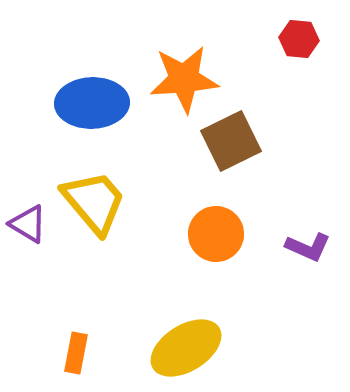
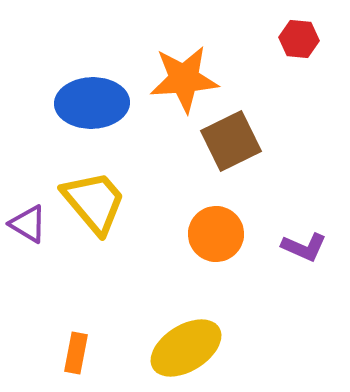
purple L-shape: moved 4 px left
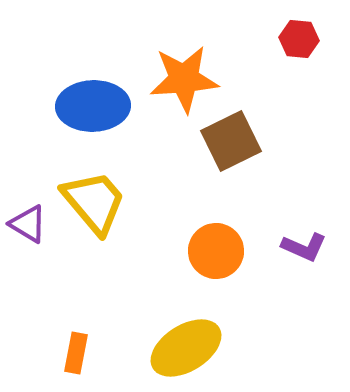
blue ellipse: moved 1 px right, 3 px down
orange circle: moved 17 px down
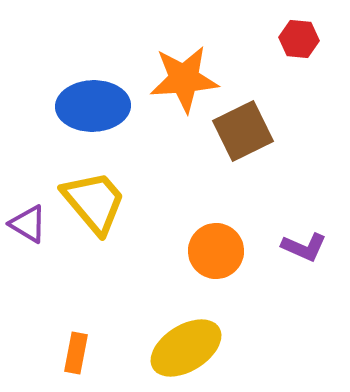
brown square: moved 12 px right, 10 px up
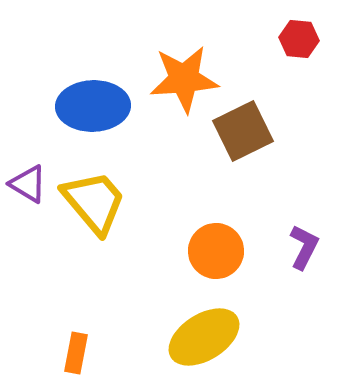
purple triangle: moved 40 px up
purple L-shape: rotated 87 degrees counterclockwise
yellow ellipse: moved 18 px right, 11 px up
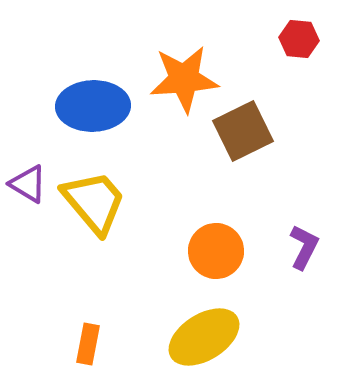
orange rectangle: moved 12 px right, 9 px up
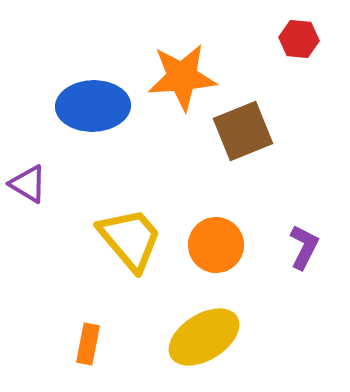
orange star: moved 2 px left, 2 px up
brown square: rotated 4 degrees clockwise
yellow trapezoid: moved 36 px right, 37 px down
orange circle: moved 6 px up
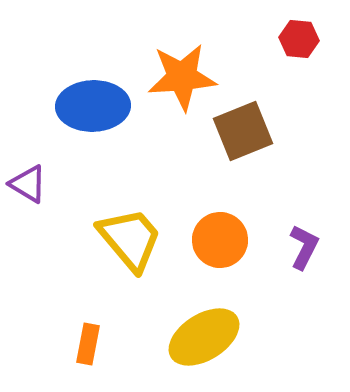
orange circle: moved 4 px right, 5 px up
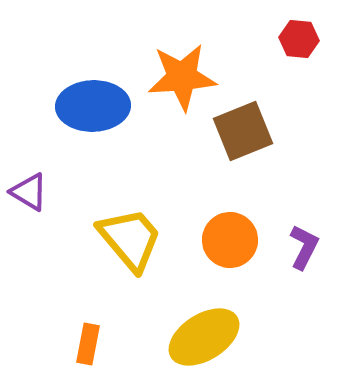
purple triangle: moved 1 px right, 8 px down
orange circle: moved 10 px right
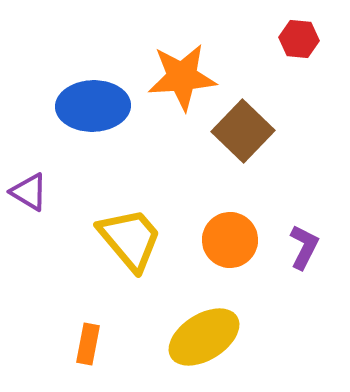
brown square: rotated 24 degrees counterclockwise
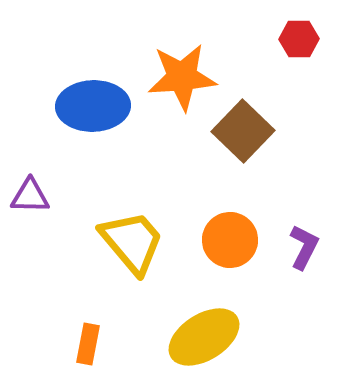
red hexagon: rotated 6 degrees counterclockwise
purple triangle: moved 1 px right, 4 px down; rotated 30 degrees counterclockwise
yellow trapezoid: moved 2 px right, 3 px down
